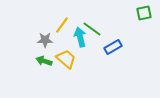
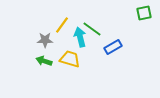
yellow trapezoid: moved 4 px right; rotated 25 degrees counterclockwise
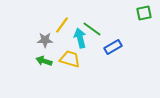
cyan arrow: moved 1 px down
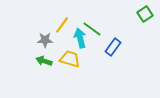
green square: moved 1 px right, 1 px down; rotated 21 degrees counterclockwise
blue rectangle: rotated 24 degrees counterclockwise
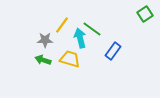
blue rectangle: moved 4 px down
green arrow: moved 1 px left, 1 px up
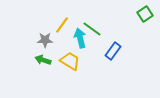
yellow trapezoid: moved 2 px down; rotated 15 degrees clockwise
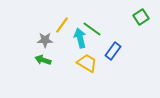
green square: moved 4 px left, 3 px down
yellow trapezoid: moved 17 px right, 2 px down
